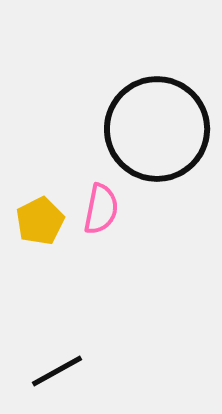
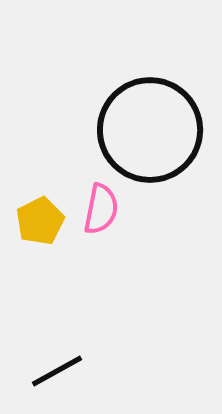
black circle: moved 7 px left, 1 px down
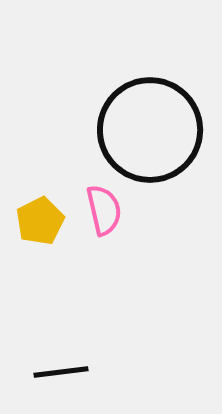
pink semicircle: moved 3 px right, 1 px down; rotated 24 degrees counterclockwise
black line: moved 4 px right, 1 px down; rotated 22 degrees clockwise
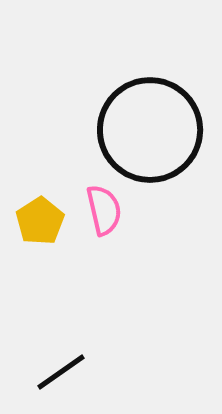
yellow pentagon: rotated 6 degrees counterclockwise
black line: rotated 28 degrees counterclockwise
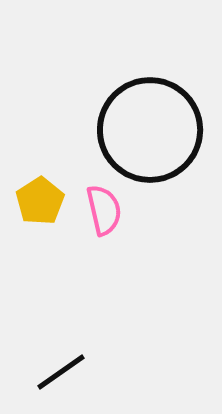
yellow pentagon: moved 20 px up
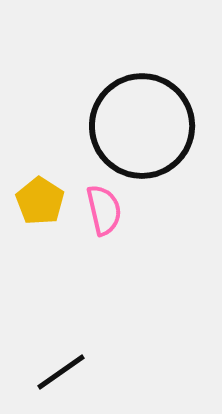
black circle: moved 8 px left, 4 px up
yellow pentagon: rotated 6 degrees counterclockwise
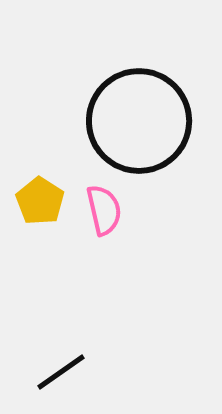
black circle: moved 3 px left, 5 px up
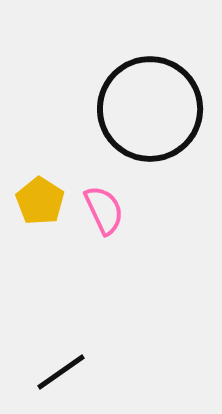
black circle: moved 11 px right, 12 px up
pink semicircle: rotated 12 degrees counterclockwise
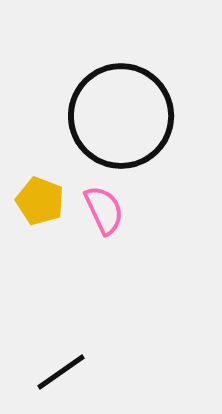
black circle: moved 29 px left, 7 px down
yellow pentagon: rotated 12 degrees counterclockwise
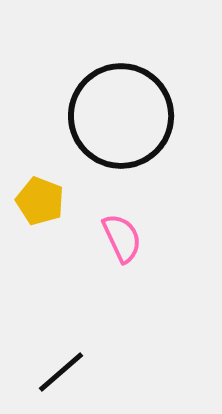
pink semicircle: moved 18 px right, 28 px down
black line: rotated 6 degrees counterclockwise
